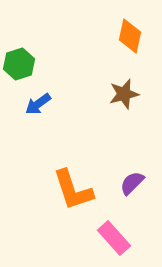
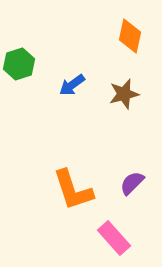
blue arrow: moved 34 px right, 19 px up
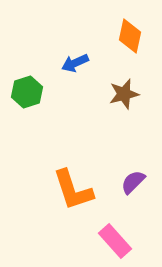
green hexagon: moved 8 px right, 28 px down
blue arrow: moved 3 px right, 22 px up; rotated 12 degrees clockwise
purple semicircle: moved 1 px right, 1 px up
pink rectangle: moved 1 px right, 3 px down
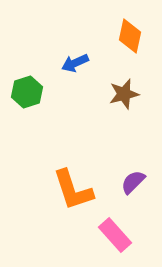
pink rectangle: moved 6 px up
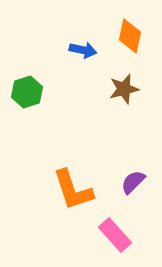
blue arrow: moved 8 px right, 13 px up; rotated 144 degrees counterclockwise
brown star: moved 5 px up
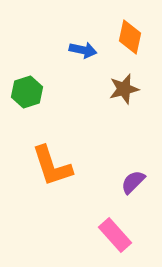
orange diamond: moved 1 px down
orange L-shape: moved 21 px left, 24 px up
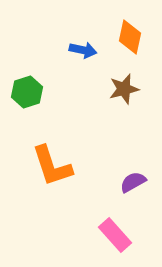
purple semicircle: rotated 16 degrees clockwise
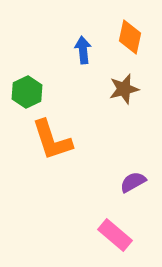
blue arrow: rotated 108 degrees counterclockwise
green hexagon: rotated 8 degrees counterclockwise
orange L-shape: moved 26 px up
pink rectangle: rotated 8 degrees counterclockwise
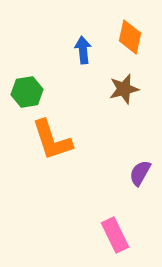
green hexagon: rotated 16 degrees clockwise
purple semicircle: moved 7 px right, 9 px up; rotated 32 degrees counterclockwise
pink rectangle: rotated 24 degrees clockwise
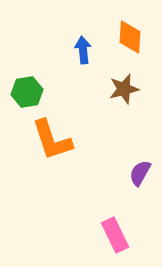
orange diamond: rotated 8 degrees counterclockwise
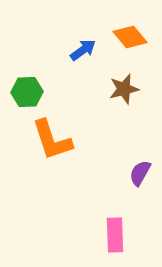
orange diamond: rotated 44 degrees counterclockwise
blue arrow: rotated 60 degrees clockwise
green hexagon: rotated 8 degrees clockwise
pink rectangle: rotated 24 degrees clockwise
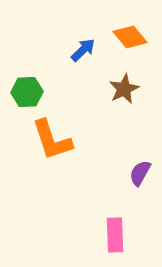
blue arrow: rotated 8 degrees counterclockwise
brown star: rotated 12 degrees counterclockwise
